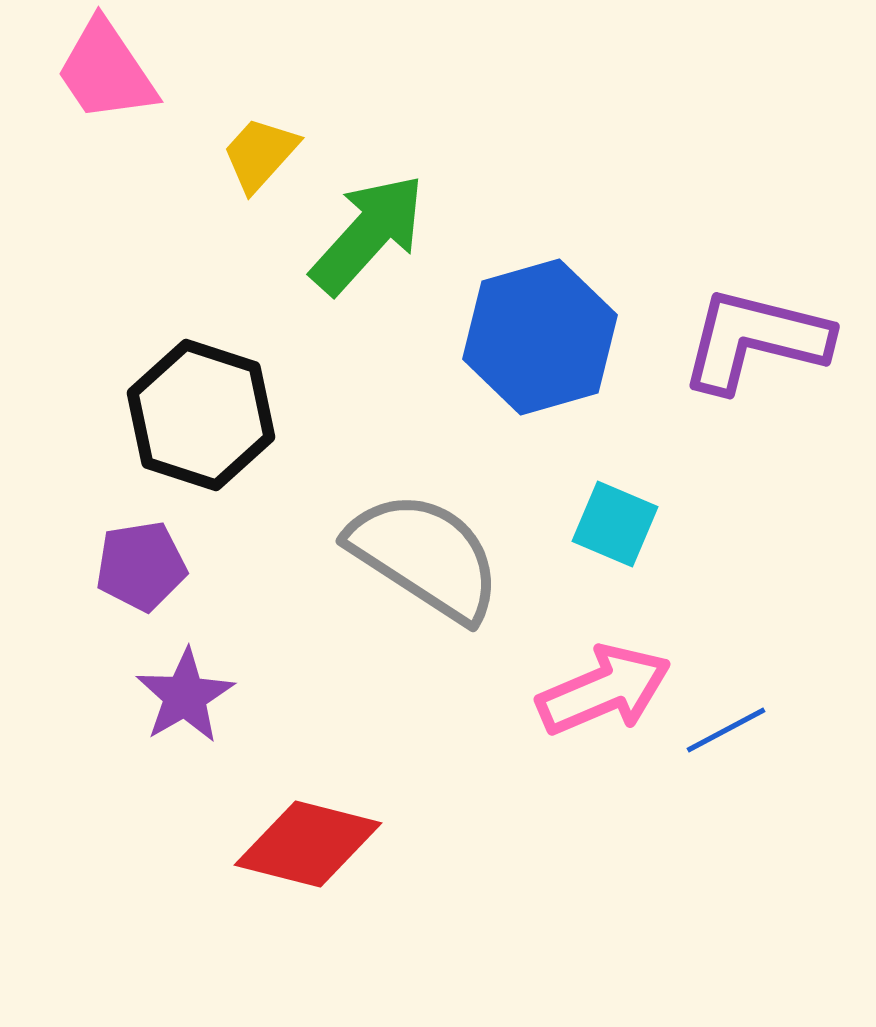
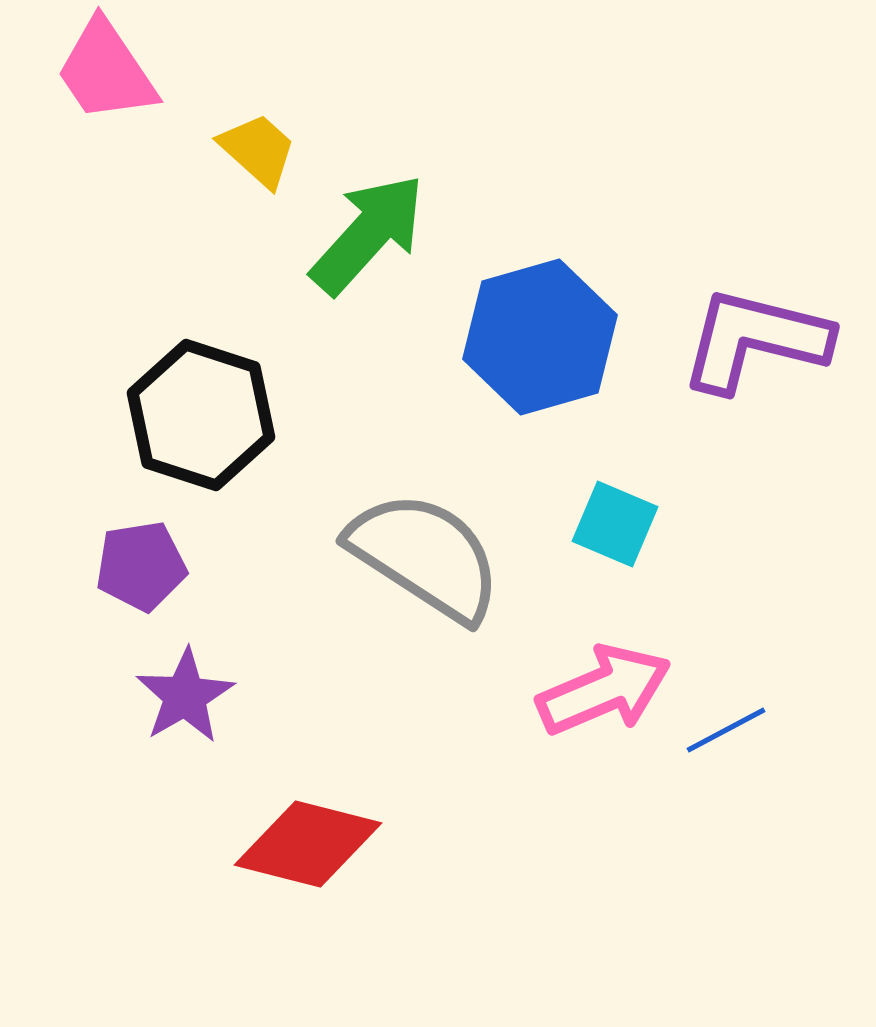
yellow trapezoid: moved 2 px left, 4 px up; rotated 90 degrees clockwise
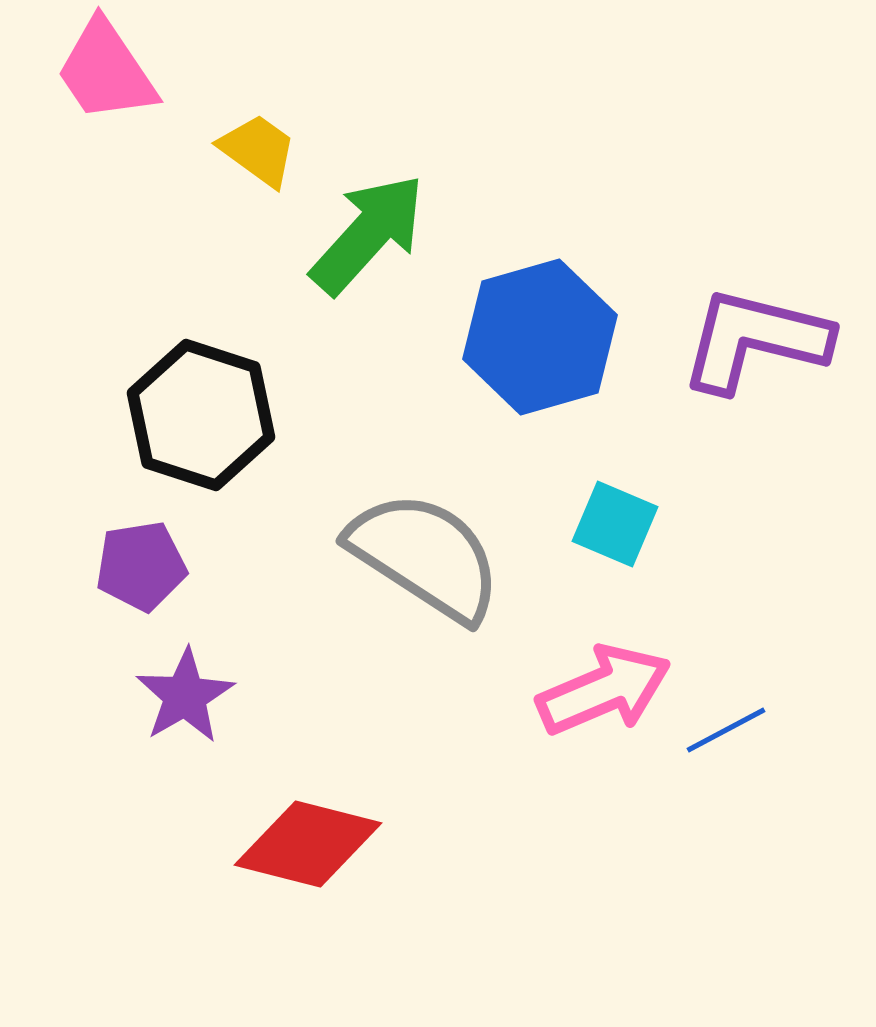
yellow trapezoid: rotated 6 degrees counterclockwise
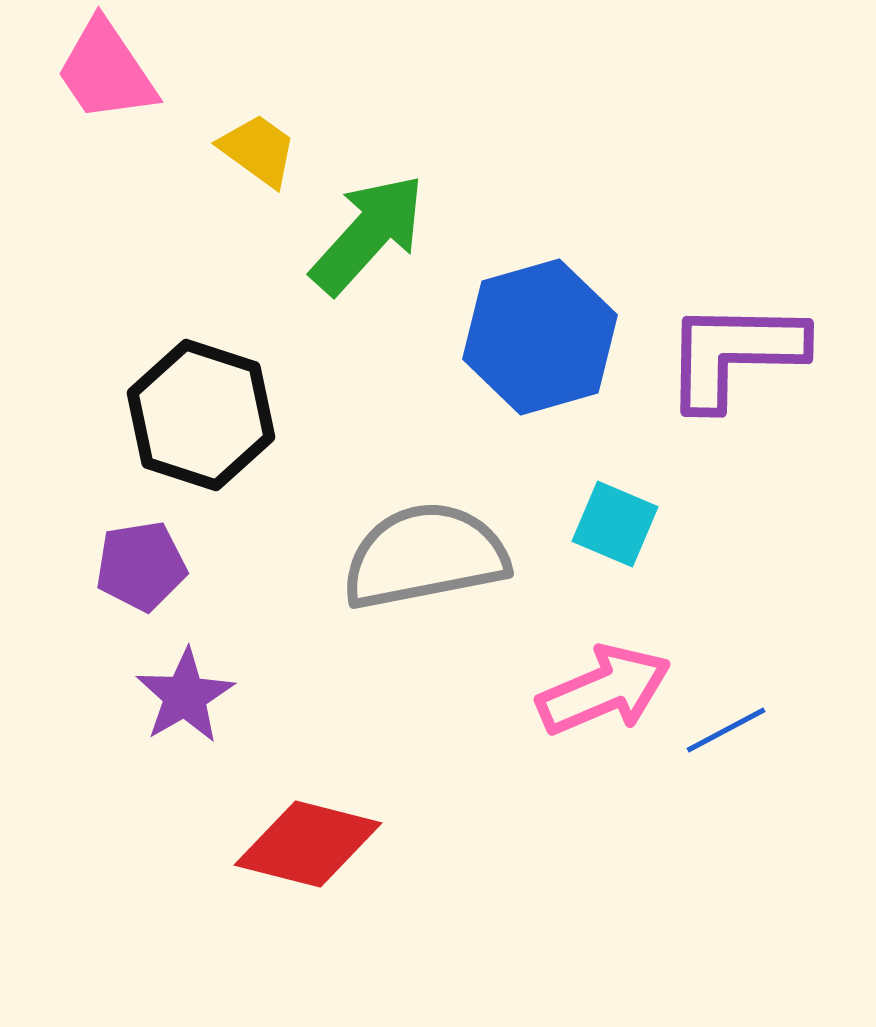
purple L-shape: moved 21 px left, 14 px down; rotated 13 degrees counterclockwise
gray semicircle: rotated 44 degrees counterclockwise
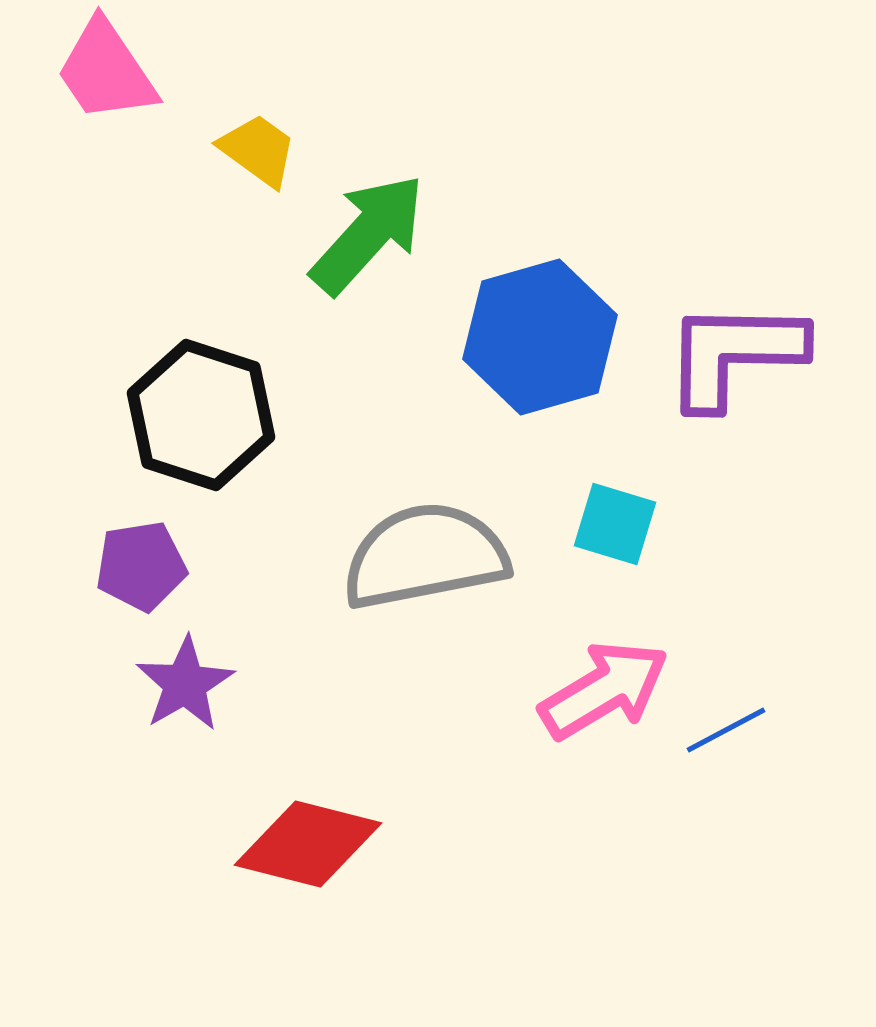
cyan square: rotated 6 degrees counterclockwise
pink arrow: rotated 8 degrees counterclockwise
purple star: moved 12 px up
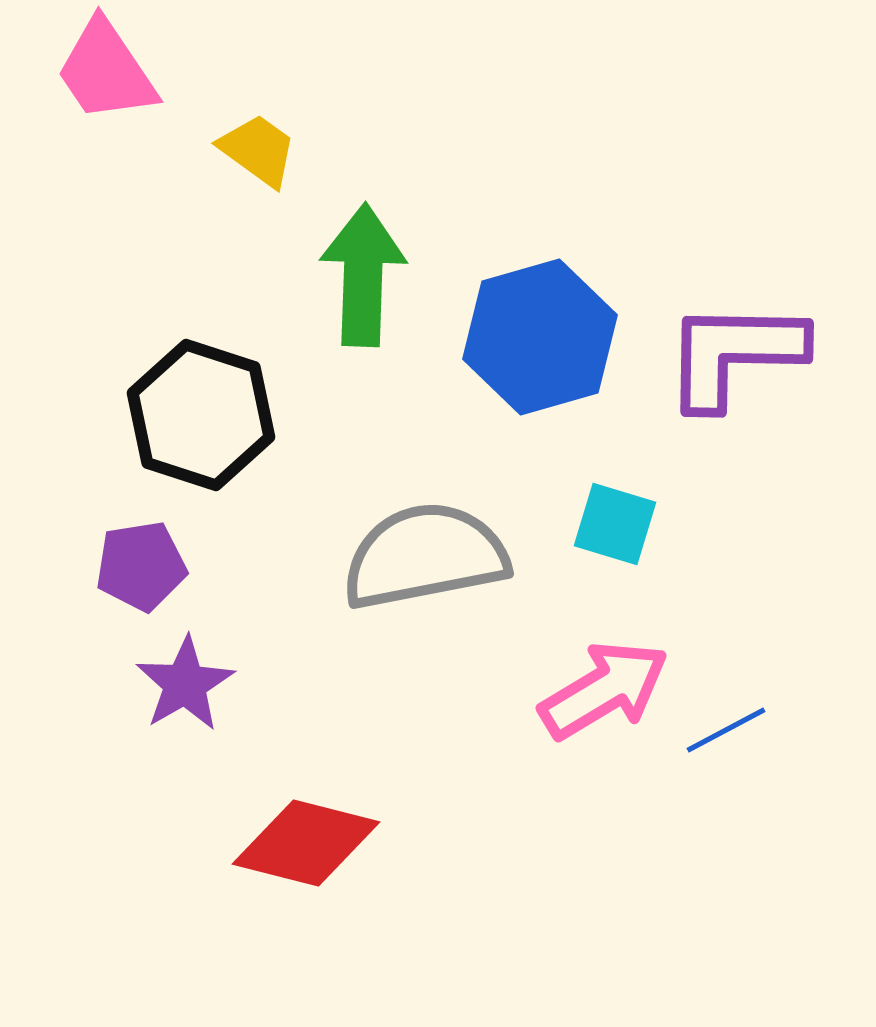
green arrow: moved 5 px left, 41 px down; rotated 40 degrees counterclockwise
red diamond: moved 2 px left, 1 px up
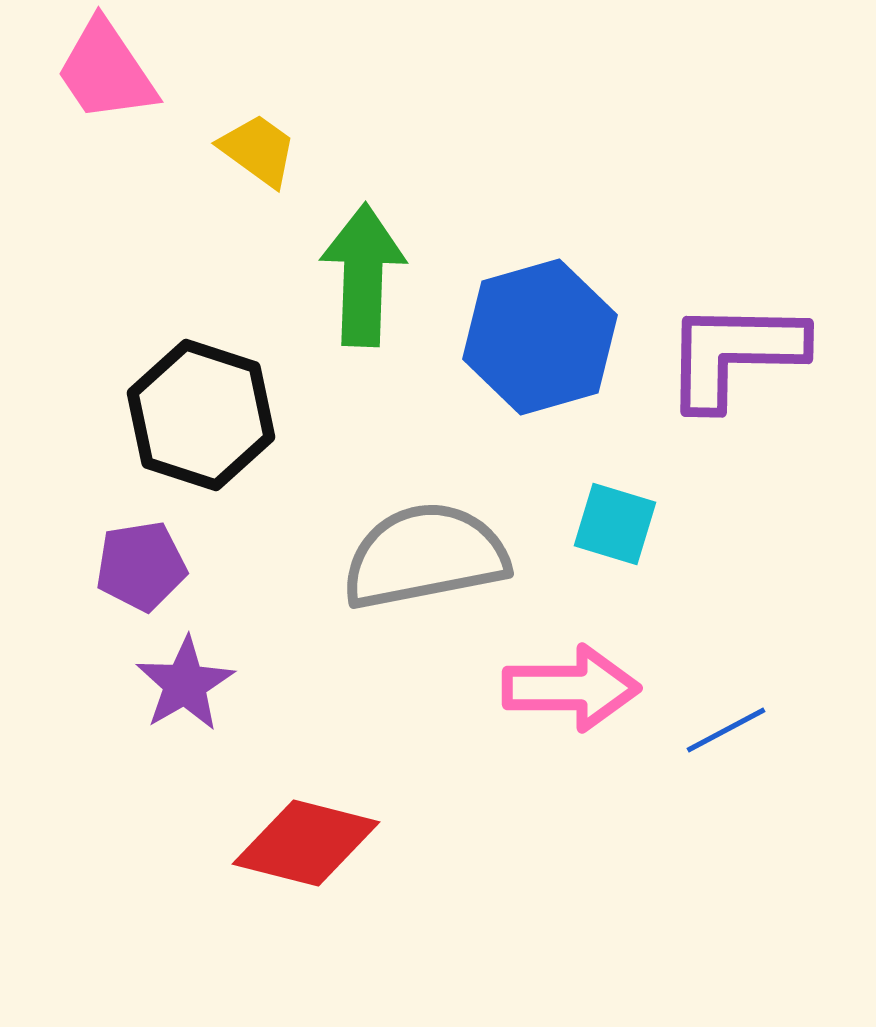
pink arrow: moved 33 px left, 2 px up; rotated 31 degrees clockwise
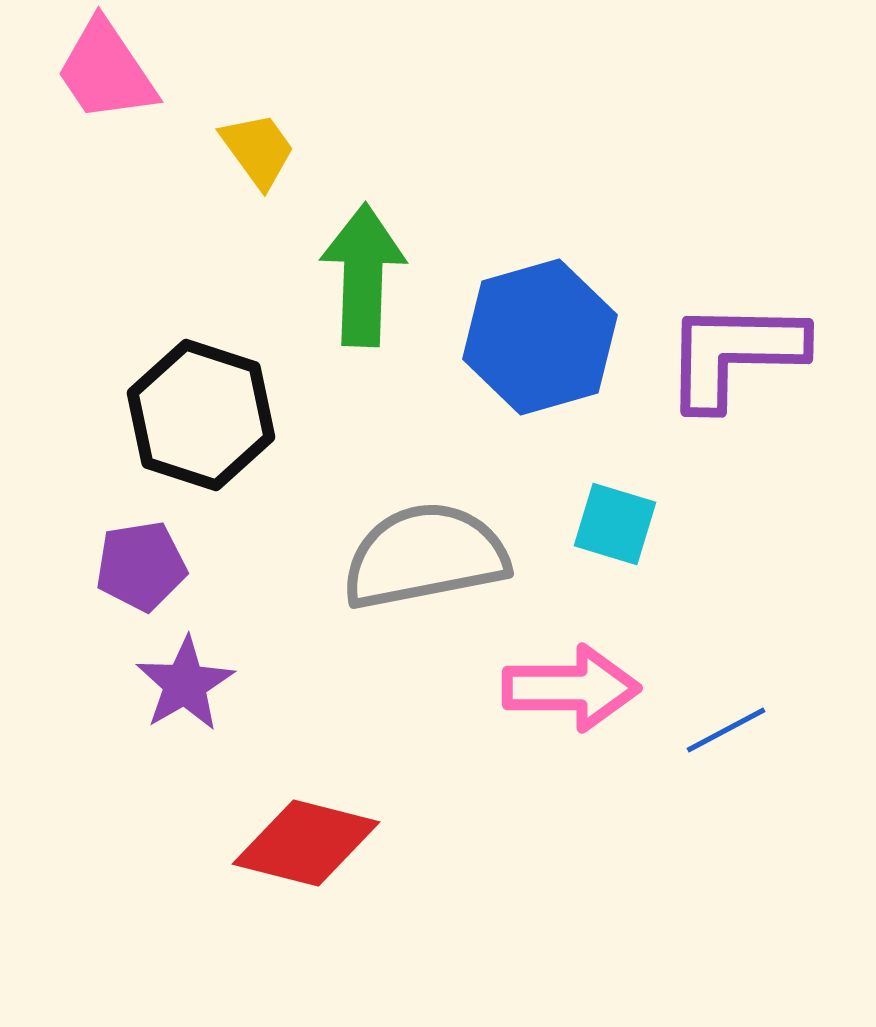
yellow trapezoid: rotated 18 degrees clockwise
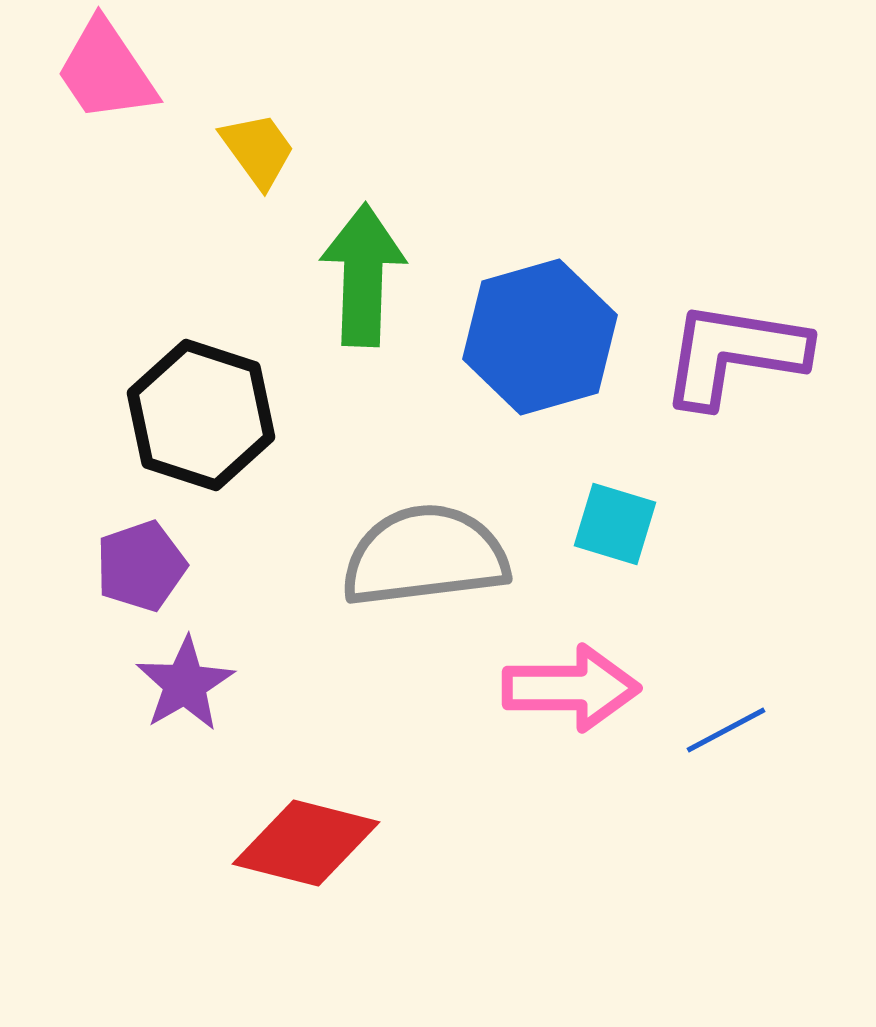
purple L-shape: rotated 8 degrees clockwise
gray semicircle: rotated 4 degrees clockwise
purple pentagon: rotated 10 degrees counterclockwise
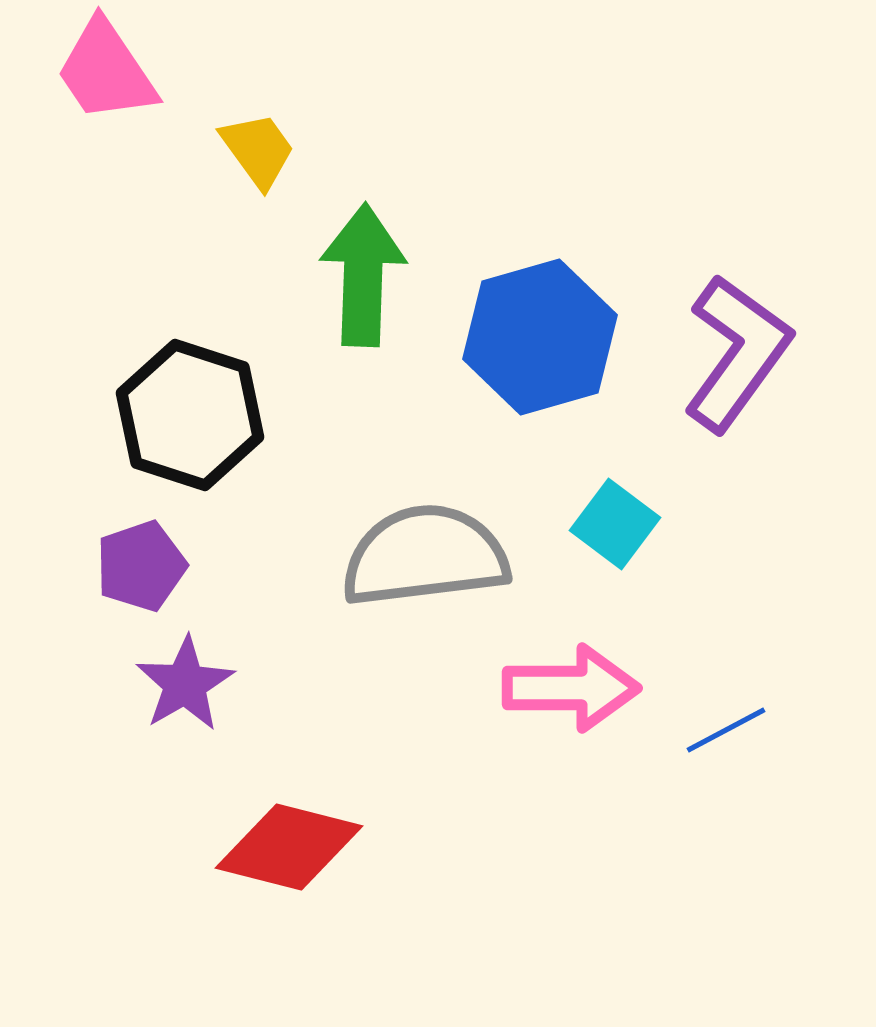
purple L-shape: moved 3 px right, 1 px up; rotated 117 degrees clockwise
black hexagon: moved 11 px left
cyan square: rotated 20 degrees clockwise
red diamond: moved 17 px left, 4 px down
